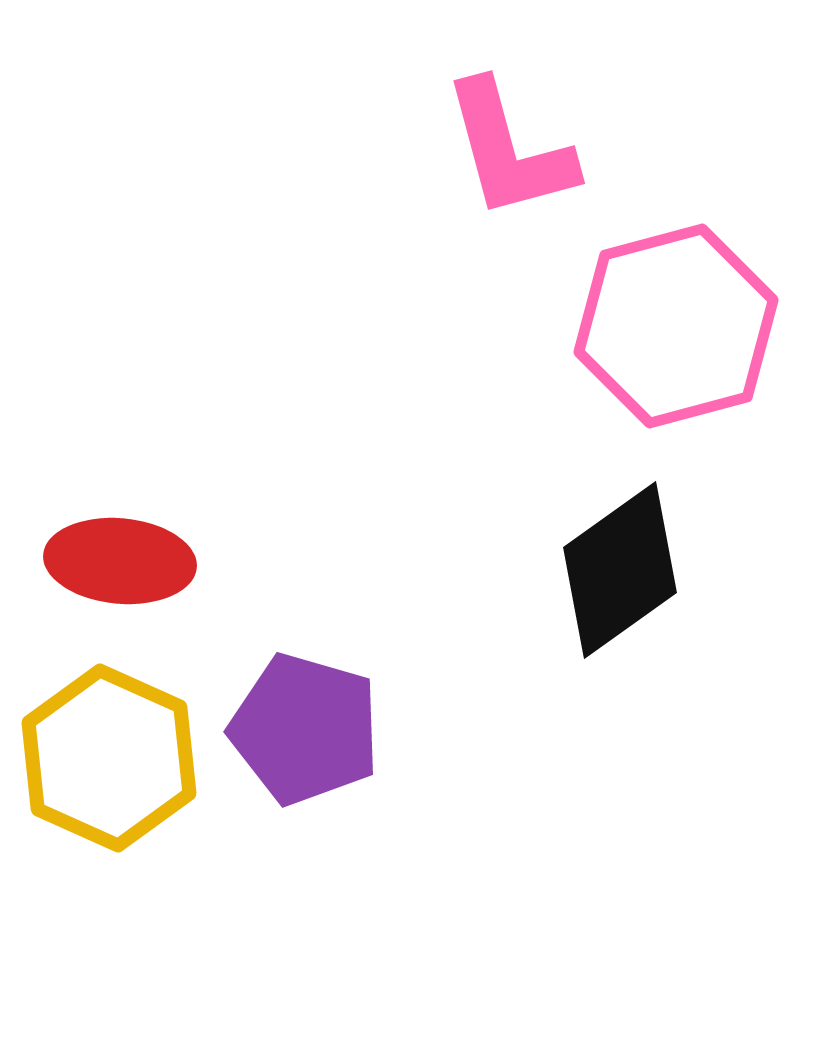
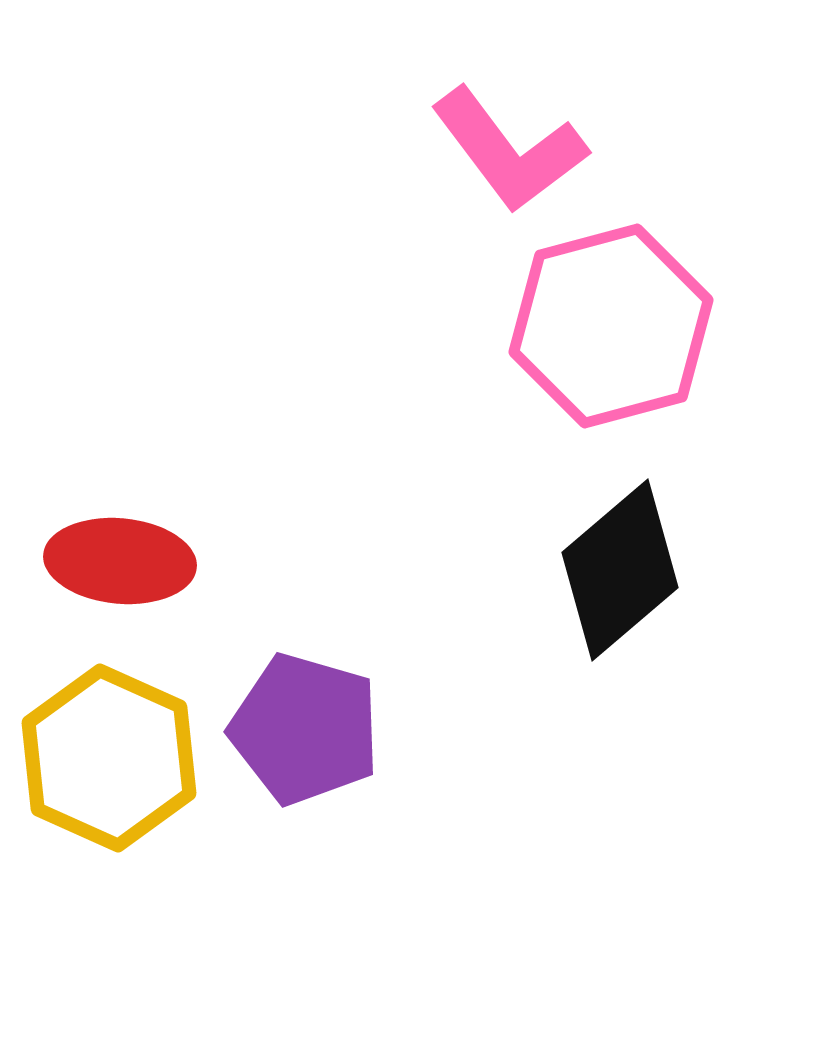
pink L-shape: rotated 22 degrees counterclockwise
pink hexagon: moved 65 px left
black diamond: rotated 5 degrees counterclockwise
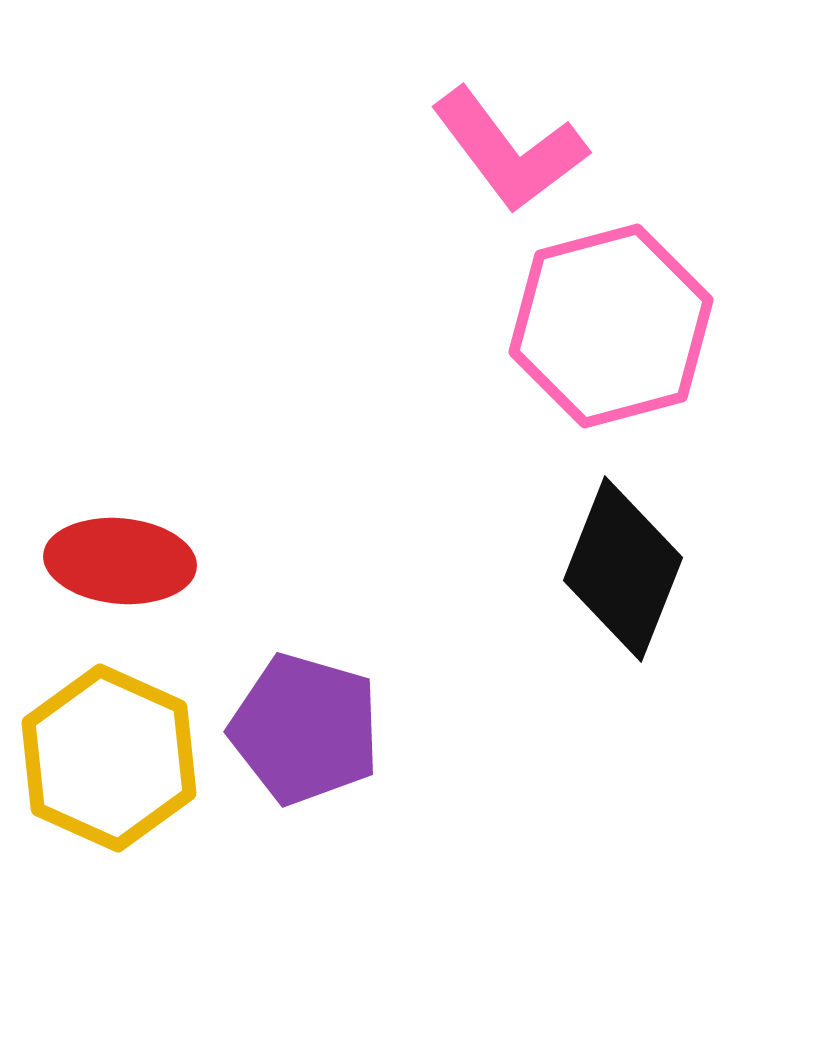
black diamond: moved 3 px right, 1 px up; rotated 28 degrees counterclockwise
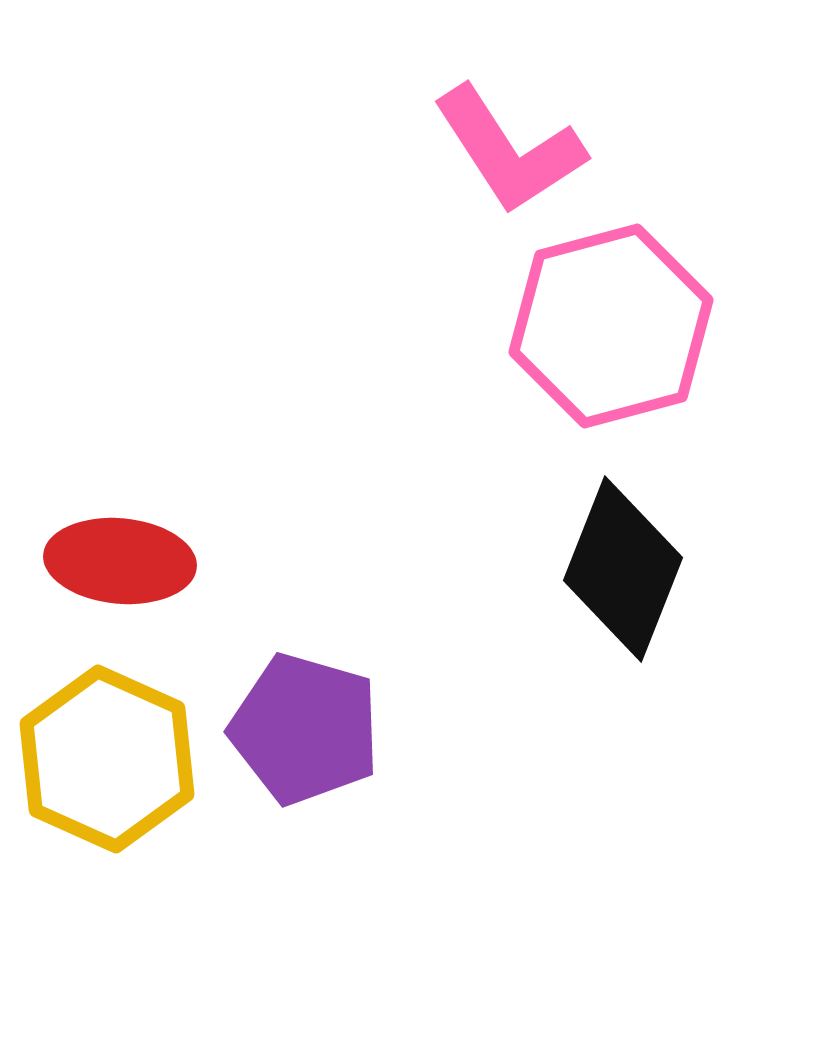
pink L-shape: rotated 4 degrees clockwise
yellow hexagon: moved 2 px left, 1 px down
